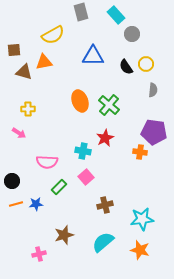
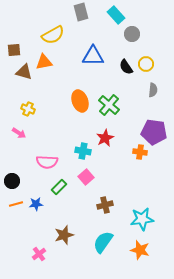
yellow cross: rotated 24 degrees clockwise
cyan semicircle: rotated 15 degrees counterclockwise
pink cross: rotated 24 degrees counterclockwise
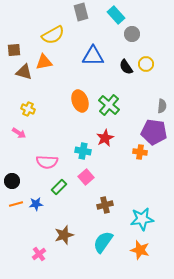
gray semicircle: moved 9 px right, 16 px down
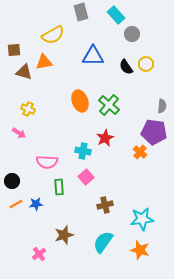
orange cross: rotated 32 degrees clockwise
green rectangle: rotated 49 degrees counterclockwise
orange line: rotated 16 degrees counterclockwise
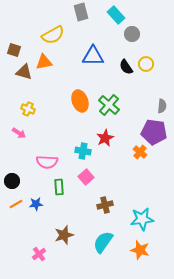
brown square: rotated 24 degrees clockwise
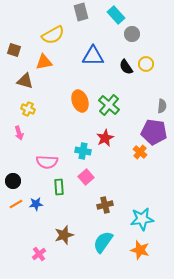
brown triangle: moved 1 px right, 9 px down
pink arrow: rotated 40 degrees clockwise
black circle: moved 1 px right
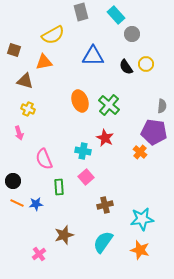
red star: rotated 18 degrees counterclockwise
pink semicircle: moved 3 px left, 3 px up; rotated 65 degrees clockwise
orange line: moved 1 px right, 1 px up; rotated 56 degrees clockwise
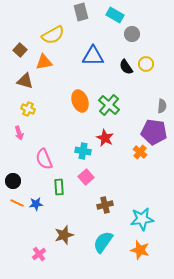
cyan rectangle: moved 1 px left; rotated 18 degrees counterclockwise
brown square: moved 6 px right; rotated 24 degrees clockwise
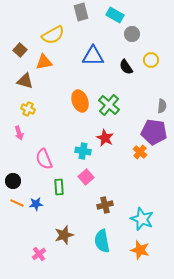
yellow circle: moved 5 px right, 4 px up
cyan star: rotated 30 degrees clockwise
cyan semicircle: moved 1 px left, 1 px up; rotated 45 degrees counterclockwise
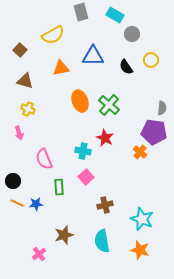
orange triangle: moved 17 px right, 6 px down
gray semicircle: moved 2 px down
